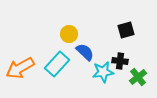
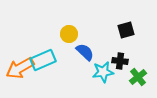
cyan rectangle: moved 14 px left, 4 px up; rotated 25 degrees clockwise
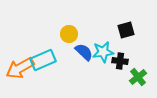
blue semicircle: moved 1 px left
cyan star: moved 20 px up
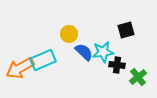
black cross: moved 3 px left, 4 px down
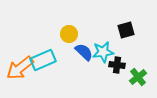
orange arrow: rotated 8 degrees counterclockwise
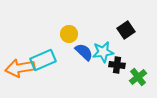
black square: rotated 18 degrees counterclockwise
orange arrow: rotated 28 degrees clockwise
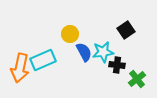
yellow circle: moved 1 px right
blue semicircle: rotated 18 degrees clockwise
orange arrow: rotated 68 degrees counterclockwise
green cross: moved 1 px left, 2 px down
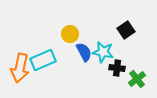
cyan star: rotated 20 degrees clockwise
black cross: moved 3 px down
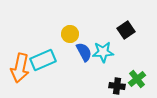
cyan star: rotated 15 degrees counterclockwise
black cross: moved 18 px down
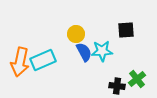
black square: rotated 30 degrees clockwise
yellow circle: moved 6 px right
cyan star: moved 1 px left, 1 px up
orange arrow: moved 6 px up
